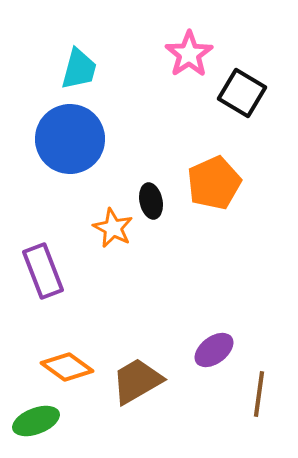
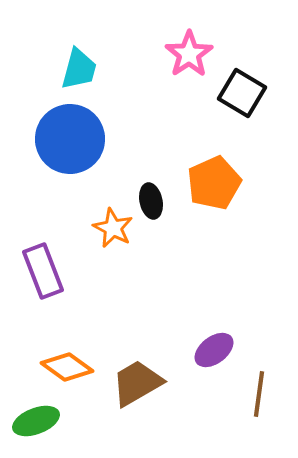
brown trapezoid: moved 2 px down
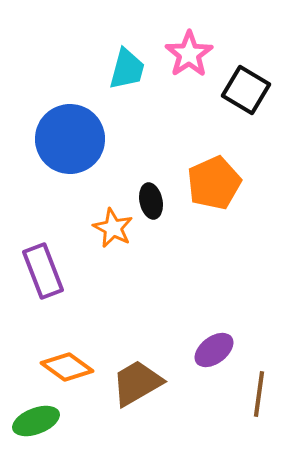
cyan trapezoid: moved 48 px right
black square: moved 4 px right, 3 px up
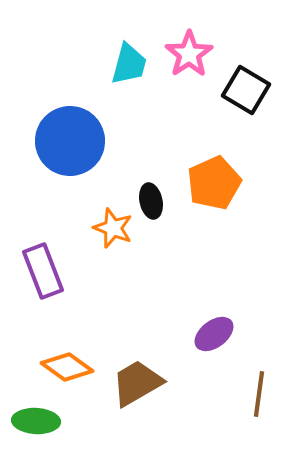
cyan trapezoid: moved 2 px right, 5 px up
blue circle: moved 2 px down
orange star: rotated 6 degrees counterclockwise
purple ellipse: moved 16 px up
green ellipse: rotated 24 degrees clockwise
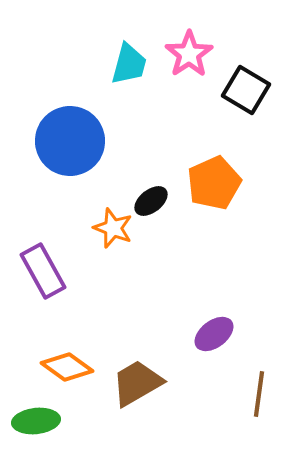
black ellipse: rotated 64 degrees clockwise
purple rectangle: rotated 8 degrees counterclockwise
green ellipse: rotated 9 degrees counterclockwise
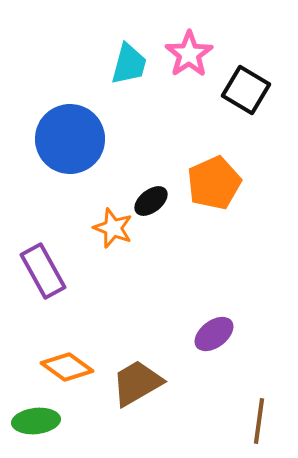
blue circle: moved 2 px up
brown line: moved 27 px down
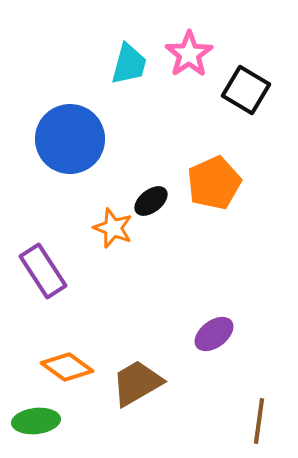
purple rectangle: rotated 4 degrees counterclockwise
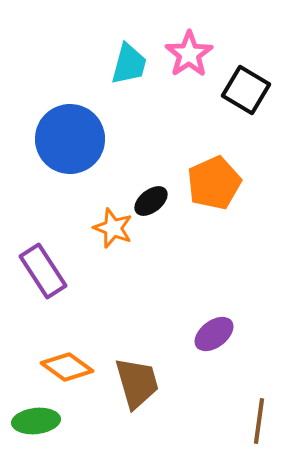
brown trapezoid: rotated 104 degrees clockwise
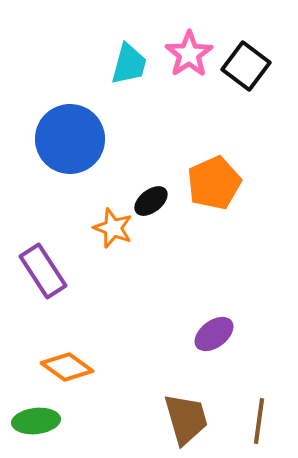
black square: moved 24 px up; rotated 6 degrees clockwise
brown trapezoid: moved 49 px right, 36 px down
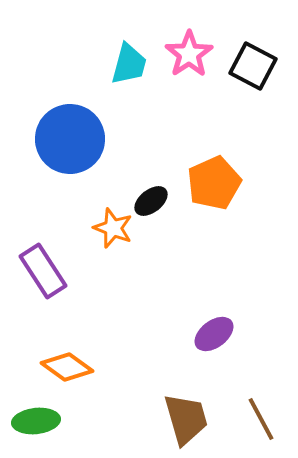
black square: moved 7 px right; rotated 9 degrees counterclockwise
brown line: moved 2 px right, 2 px up; rotated 36 degrees counterclockwise
